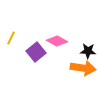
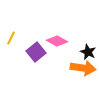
black star: moved 1 px down; rotated 21 degrees clockwise
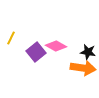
pink diamond: moved 1 px left, 5 px down
black star: rotated 14 degrees counterclockwise
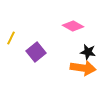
pink diamond: moved 17 px right, 20 px up
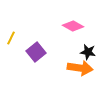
orange arrow: moved 3 px left
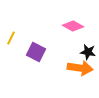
purple square: rotated 24 degrees counterclockwise
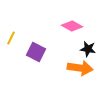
pink diamond: moved 1 px left
black star: moved 3 px up
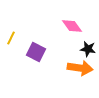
pink diamond: rotated 25 degrees clockwise
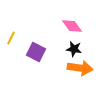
black star: moved 14 px left
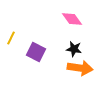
pink diamond: moved 7 px up
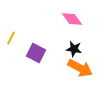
purple square: moved 1 px down
orange arrow: rotated 20 degrees clockwise
